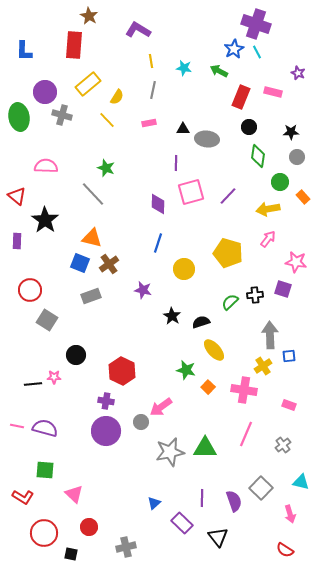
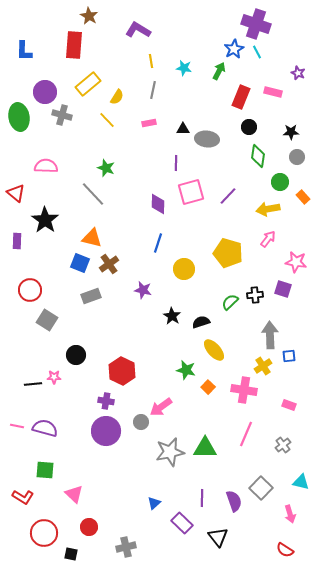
green arrow at (219, 71): rotated 90 degrees clockwise
red triangle at (17, 196): moved 1 px left, 3 px up
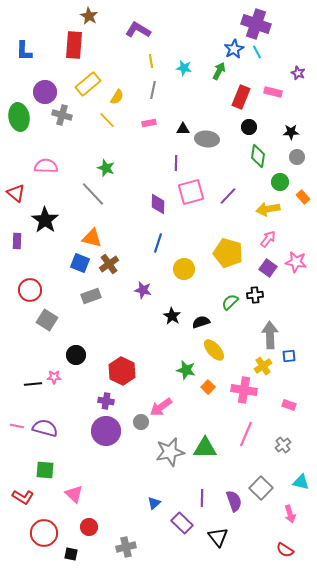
purple square at (283, 289): moved 15 px left, 21 px up; rotated 18 degrees clockwise
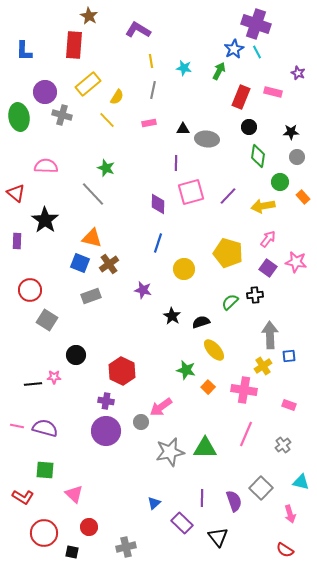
yellow arrow at (268, 209): moved 5 px left, 3 px up
black square at (71, 554): moved 1 px right, 2 px up
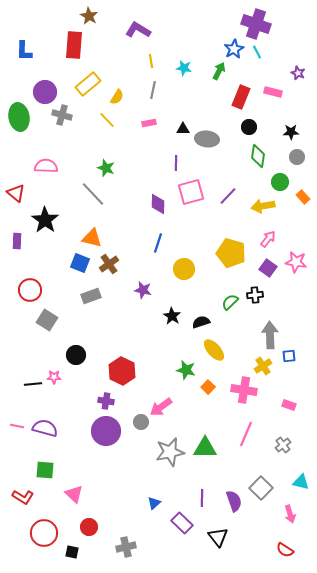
yellow pentagon at (228, 253): moved 3 px right
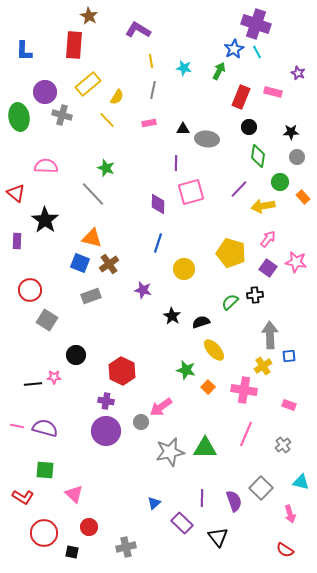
purple line at (228, 196): moved 11 px right, 7 px up
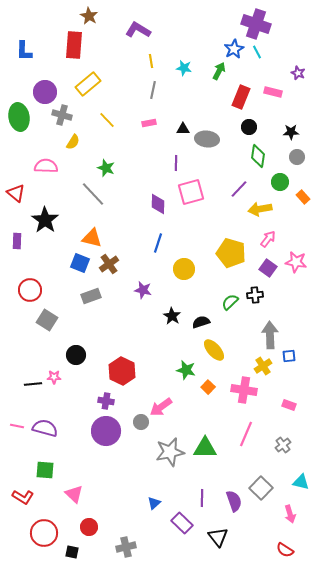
yellow semicircle at (117, 97): moved 44 px left, 45 px down
yellow arrow at (263, 206): moved 3 px left, 3 px down
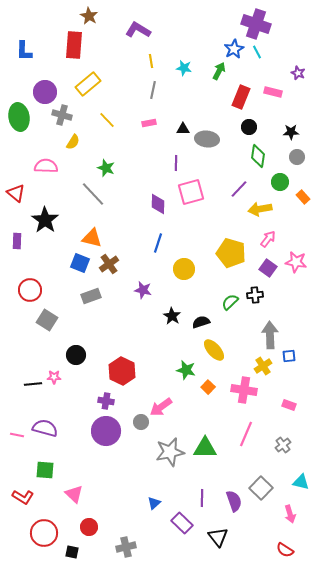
pink line at (17, 426): moved 9 px down
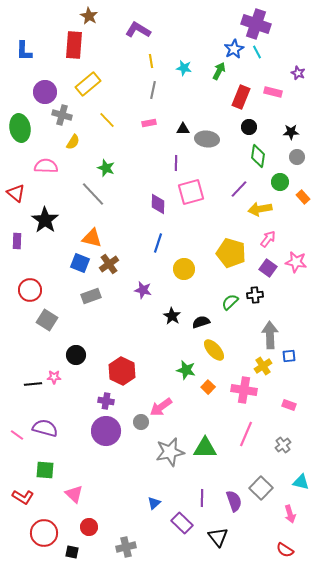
green ellipse at (19, 117): moved 1 px right, 11 px down
pink line at (17, 435): rotated 24 degrees clockwise
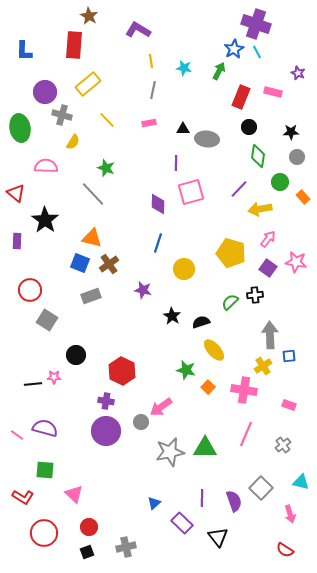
black square at (72, 552): moved 15 px right; rotated 32 degrees counterclockwise
